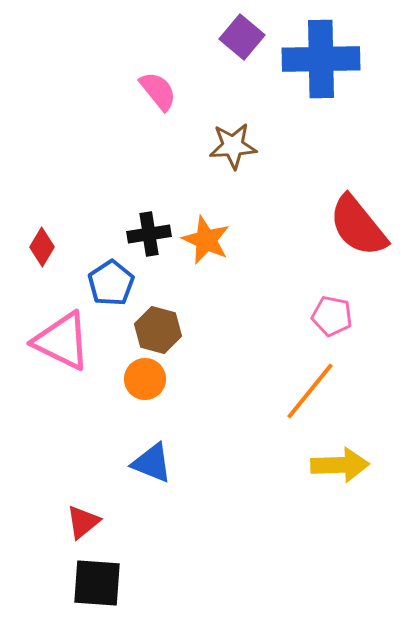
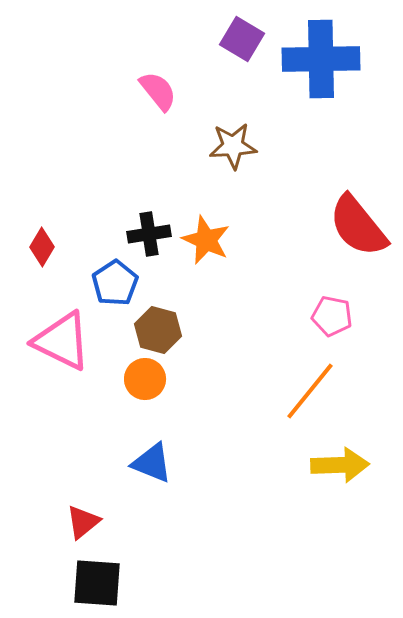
purple square: moved 2 px down; rotated 9 degrees counterclockwise
blue pentagon: moved 4 px right
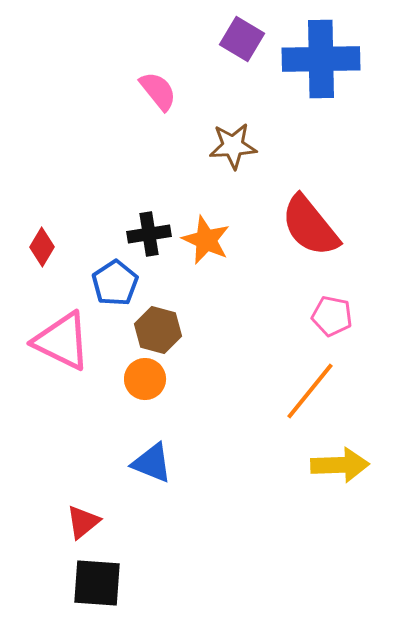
red semicircle: moved 48 px left
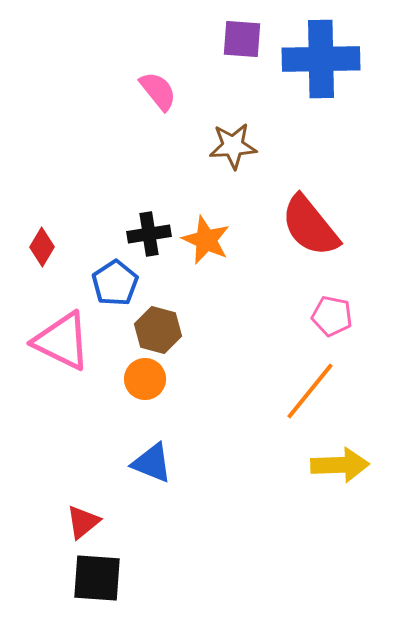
purple square: rotated 27 degrees counterclockwise
black square: moved 5 px up
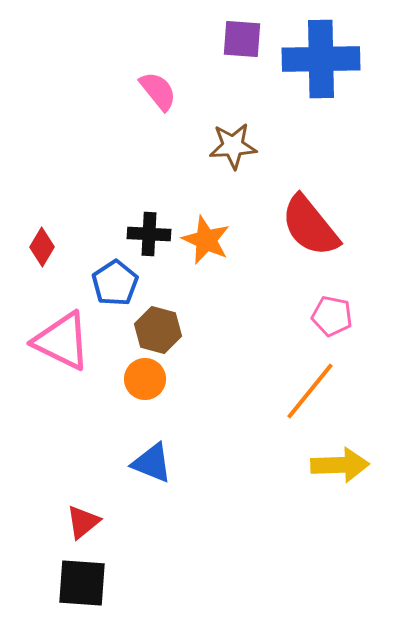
black cross: rotated 12 degrees clockwise
black square: moved 15 px left, 5 px down
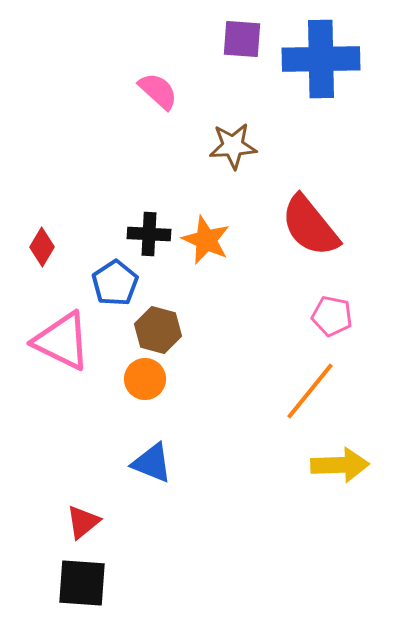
pink semicircle: rotated 9 degrees counterclockwise
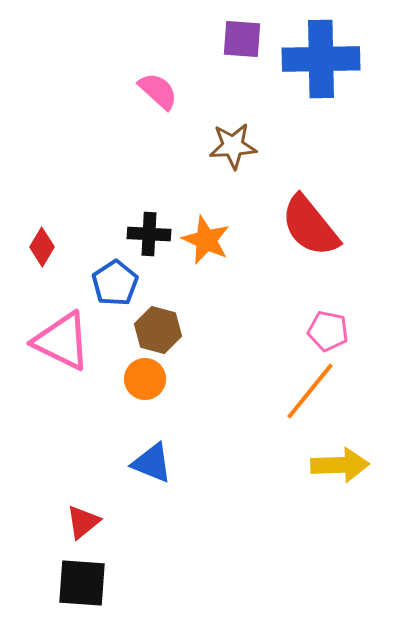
pink pentagon: moved 4 px left, 15 px down
